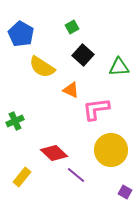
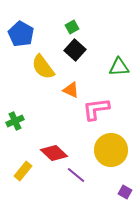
black square: moved 8 px left, 5 px up
yellow semicircle: moved 1 px right; rotated 20 degrees clockwise
yellow rectangle: moved 1 px right, 6 px up
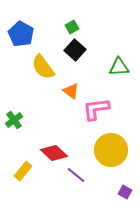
orange triangle: moved 1 px down; rotated 12 degrees clockwise
green cross: moved 1 px left, 1 px up; rotated 12 degrees counterclockwise
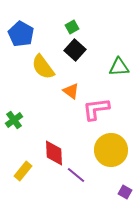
red diamond: rotated 44 degrees clockwise
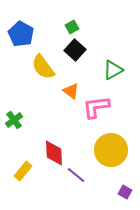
green triangle: moved 6 px left, 3 px down; rotated 25 degrees counterclockwise
pink L-shape: moved 2 px up
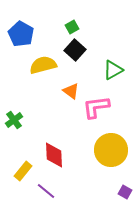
yellow semicircle: moved 2 px up; rotated 112 degrees clockwise
red diamond: moved 2 px down
purple line: moved 30 px left, 16 px down
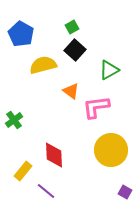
green triangle: moved 4 px left
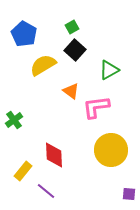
blue pentagon: moved 3 px right
yellow semicircle: rotated 16 degrees counterclockwise
purple square: moved 4 px right, 2 px down; rotated 24 degrees counterclockwise
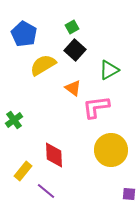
orange triangle: moved 2 px right, 3 px up
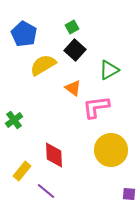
yellow rectangle: moved 1 px left
